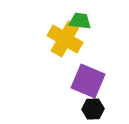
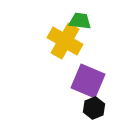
yellow cross: moved 2 px down
black hexagon: moved 1 px right, 1 px up; rotated 20 degrees counterclockwise
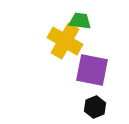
purple square: moved 4 px right, 11 px up; rotated 12 degrees counterclockwise
black hexagon: moved 1 px right, 1 px up
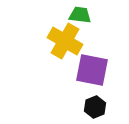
green trapezoid: moved 6 px up
